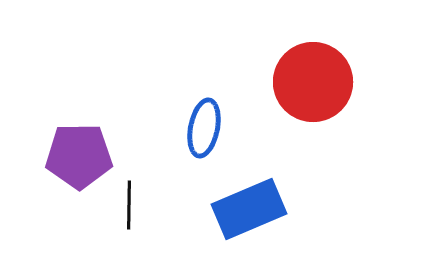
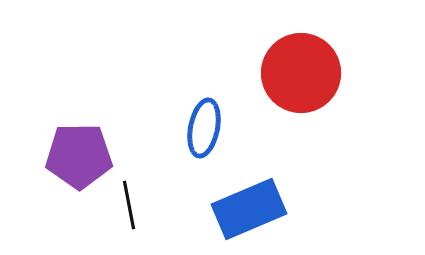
red circle: moved 12 px left, 9 px up
black line: rotated 12 degrees counterclockwise
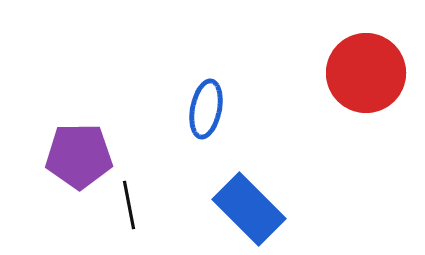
red circle: moved 65 px right
blue ellipse: moved 2 px right, 19 px up
blue rectangle: rotated 68 degrees clockwise
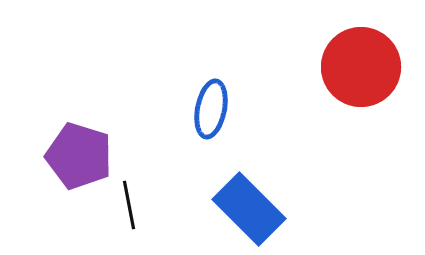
red circle: moved 5 px left, 6 px up
blue ellipse: moved 5 px right
purple pentagon: rotated 18 degrees clockwise
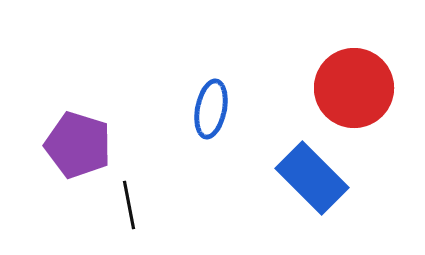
red circle: moved 7 px left, 21 px down
purple pentagon: moved 1 px left, 11 px up
blue rectangle: moved 63 px right, 31 px up
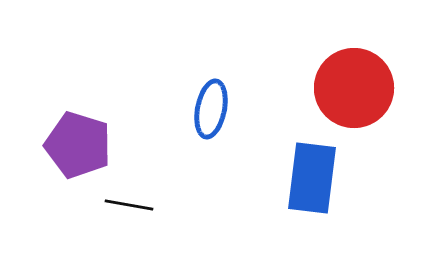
blue rectangle: rotated 52 degrees clockwise
black line: rotated 69 degrees counterclockwise
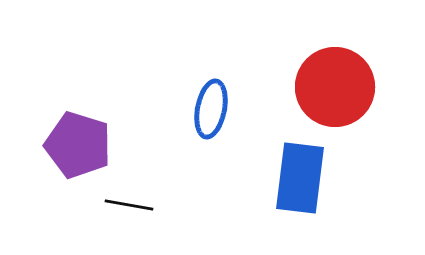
red circle: moved 19 px left, 1 px up
blue rectangle: moved 12 px left
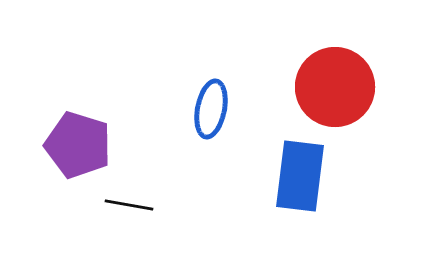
blue rectangle: moved 2 px up
